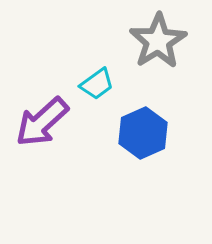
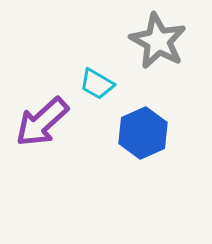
gray star: rotated 12 degrees counterclockwise
cyan trapezoid: rotated 66 degrees clockwise
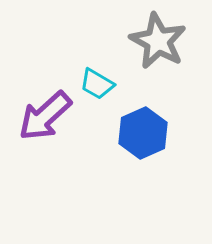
purple arrow: moved 3 px right, 6 px up
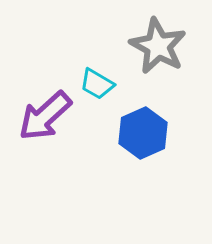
gray star: moved 5 px down
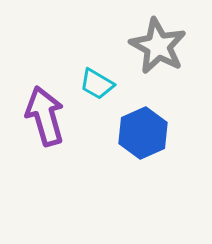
purple arrow: rotated 116 degrees clockwise
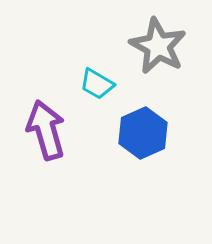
purple arrow: moved 1 px right, 14 px down
